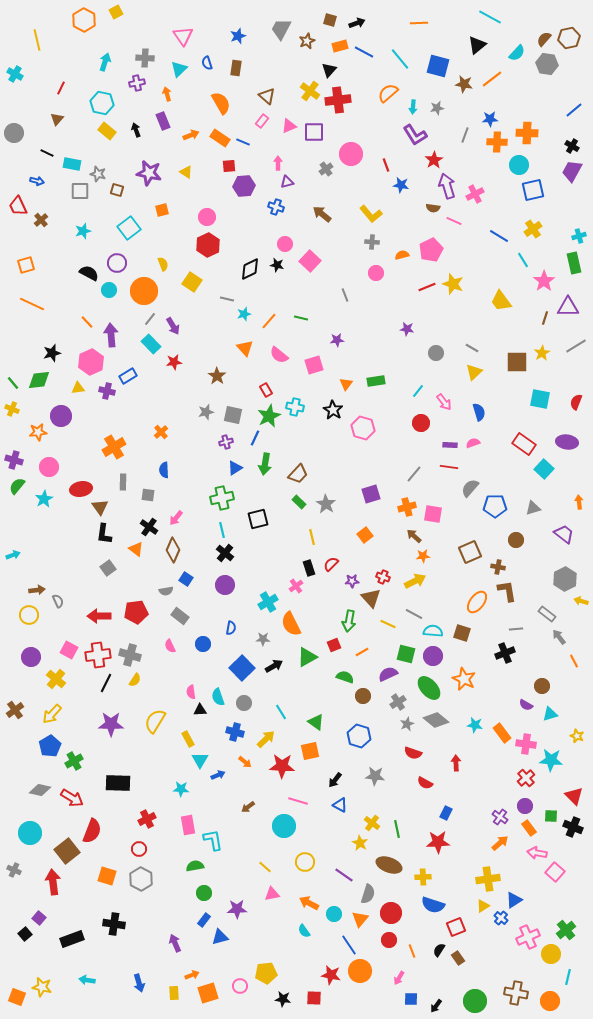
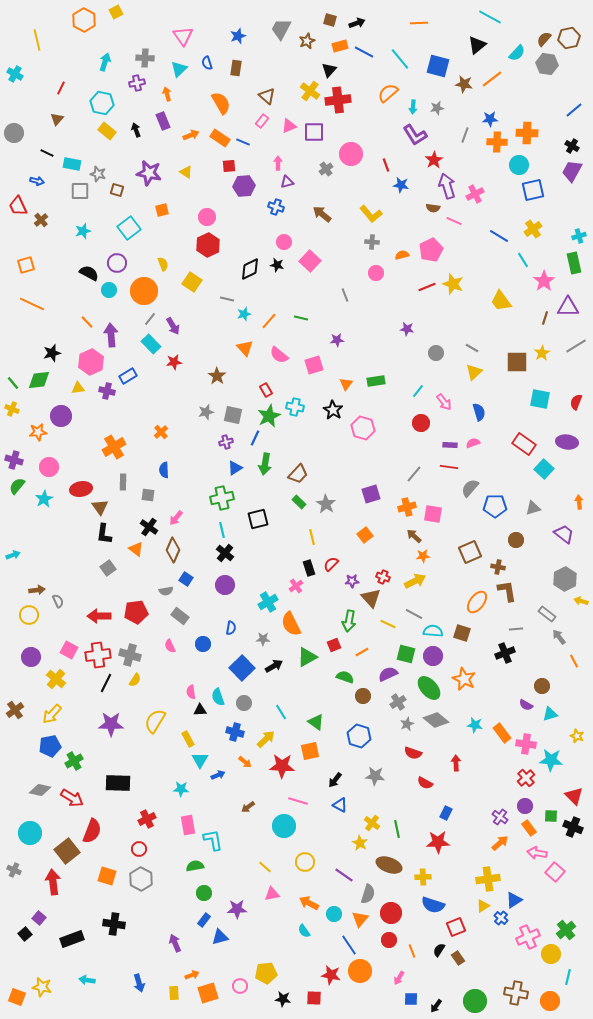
pink circle at (285, 244): moved 1 px left, 2 px up
blue pentagon at (50, 746): rotated 20 degrees clockwise
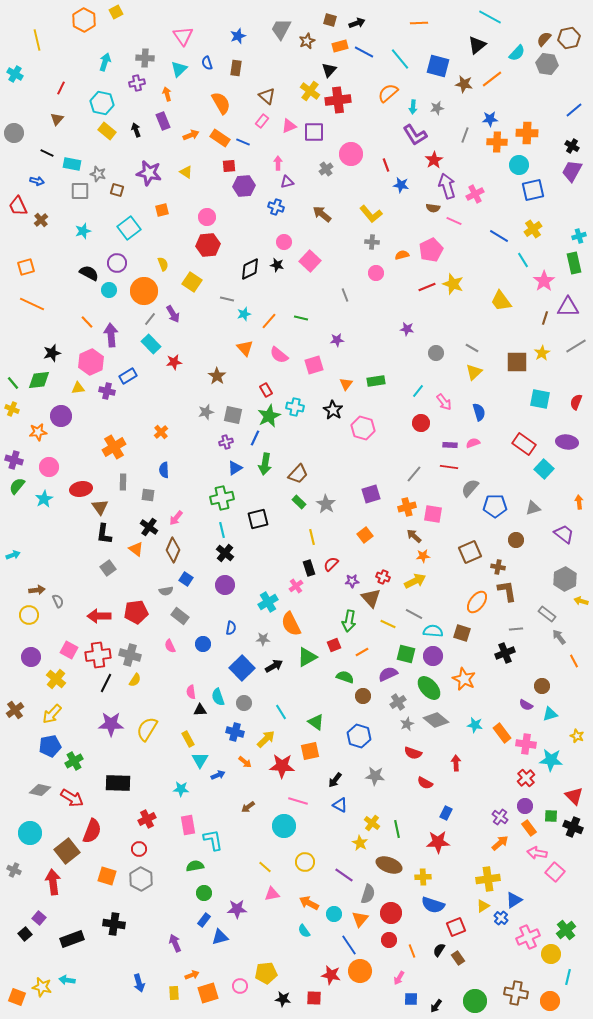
red hexagon at (208, 245): rotated 20 degrees clockwise
orange square at (26, 265): moved 2 px down
purple arrow at (173, 326): moved 12 px up
yellow semicircle at (155, 721): moved 8 px left, 8 px down
cyan arrow at (87, 980): moved 20 px left
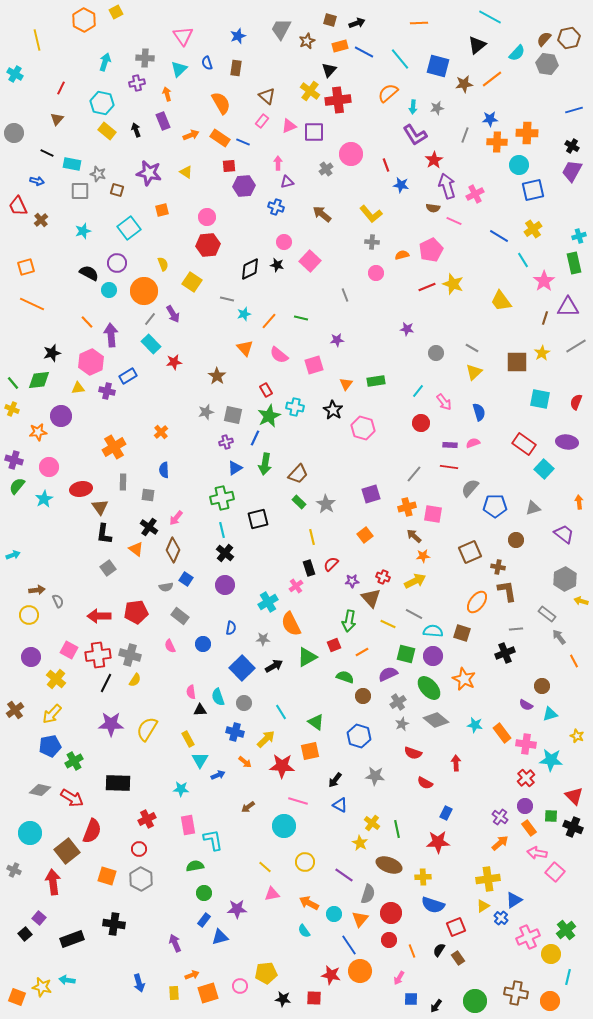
brown star at (464, 84): rotated 18 degrees counterclockwise
blue line at (574, 110): rotated 24 degrees clockwise
gray semicircle at (166, 591): moved 4 px up
gray star at (407, 724): moved 5 px left
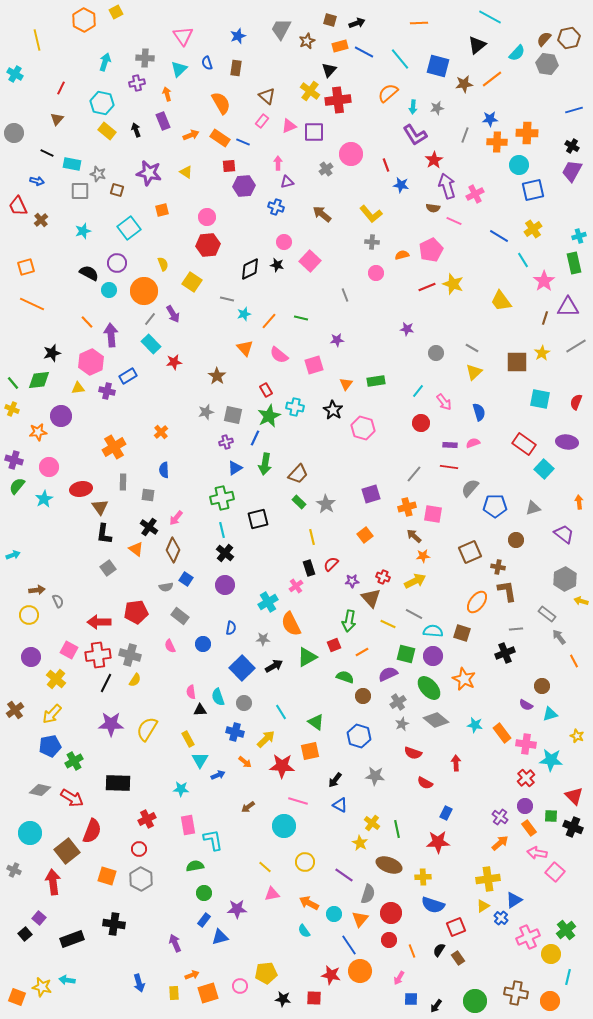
red arrow at (99, 616): moved 6 px down
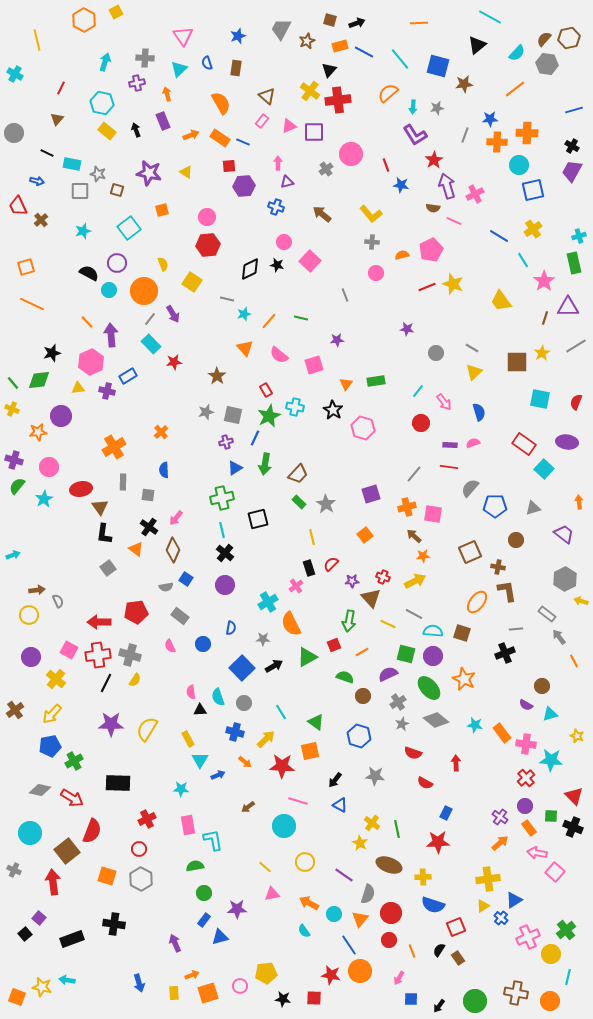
orange line at (492, 79): moved 23 px right, 10 px down
black arrow at (436, 1006): moved 3 px right
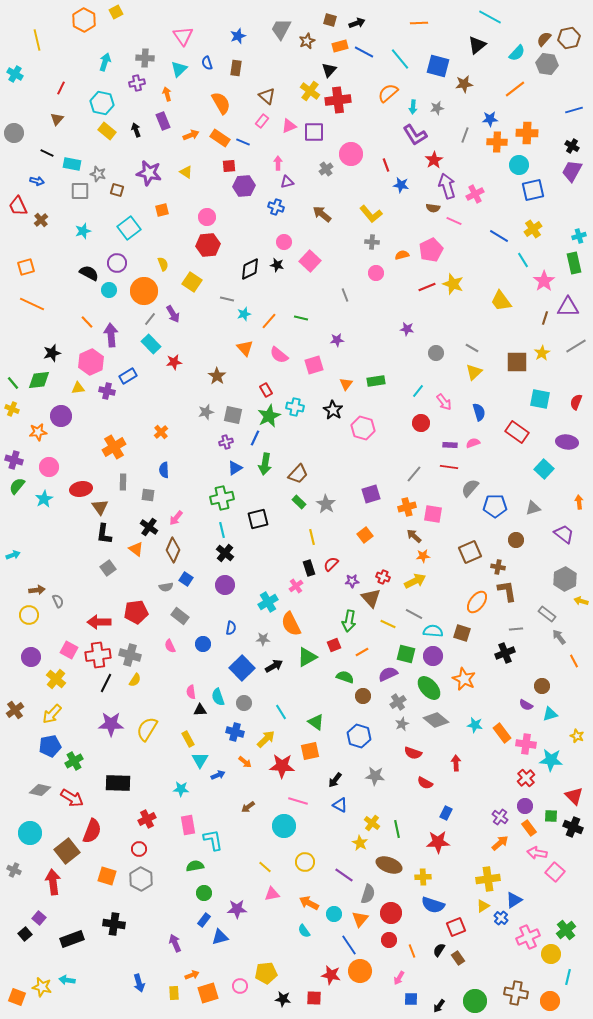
red rectangle at (524, 444): moved 7 px left, 12 px up
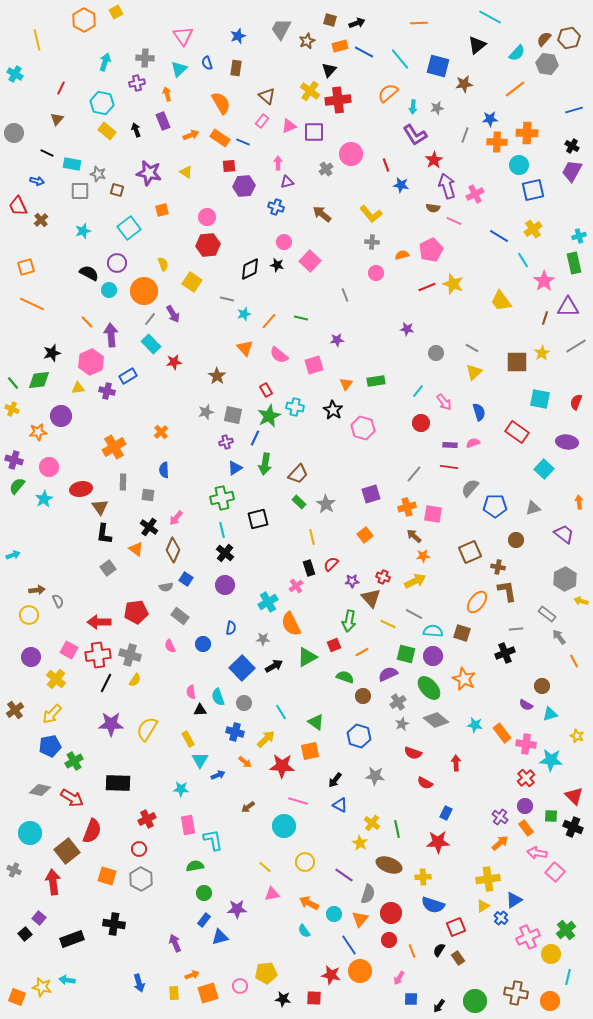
orange rectangle at (529, 828): moved 3 px left
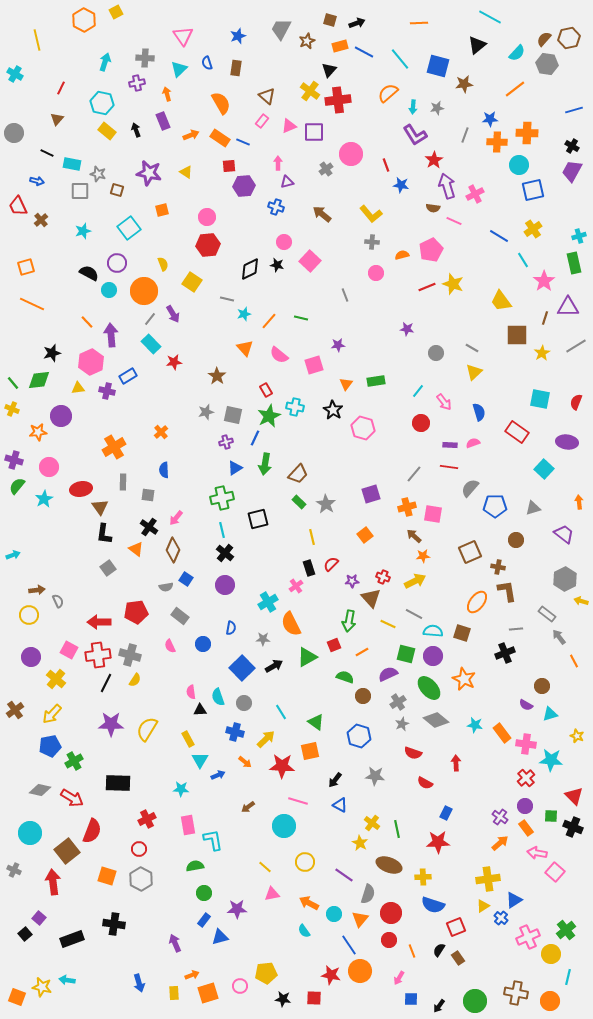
purple star at (337, 340): moved 1 px right, 5 px down
brown square at (517, 362): moved 27 px up
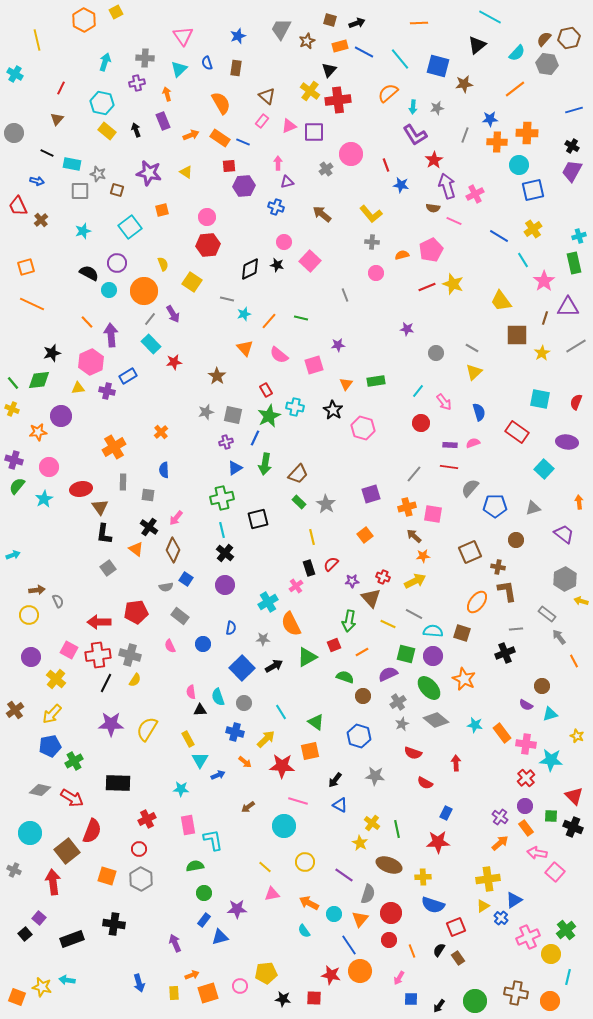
cyan square at (129, 228): moved 1 px right, 1 px up
